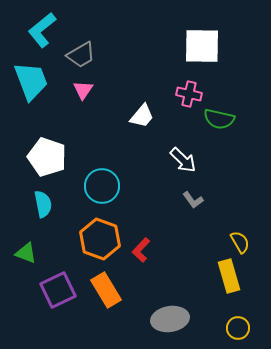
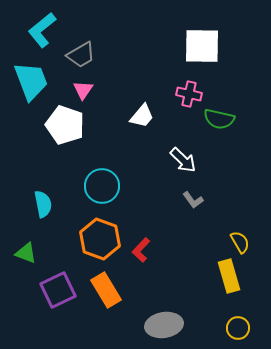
white pentagon: moved 18 px right, 32 px up
gray ellipse: moved 6 px left, 6 px down
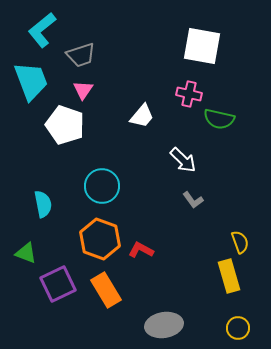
white square: rotated 9 degrees clockwise
gray trapezoid: rotated 12 degrees clockwise
yellow semicircle: rotated 10 degrees clockwise
red L-shape: rotated 75 degrees clockwise
purple square: moved 6 px up
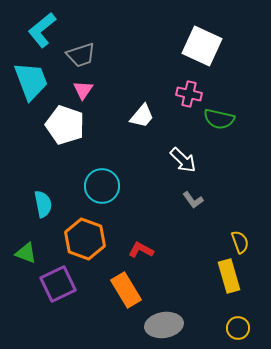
white square: rotated 15 degrees clockwise
orange hexagon: moved 15 px left
orange rectangle: moved 20 px right
